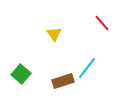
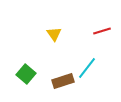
red line: moved 8 px down; rotated 66 degrees counterclockwise
green square: moved 5 px right
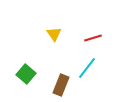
red line: moved 9 px left, 7 px down
brown rectangle: moved 2 px left, 4 px down; rotated 50 degrees counterclockwise
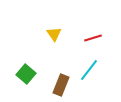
cyan line: moved 2 px right, 2 px down
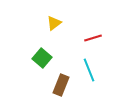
yellow triangle: moved 11 px up; rotated 28 degrees clockwise
cyan line: rotated 60 degrees counterclockwise
green square: moved 16 px right, 16 px up
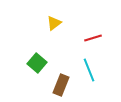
green square: moved 5 px left, 5 px down
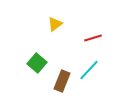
yellow triangle: moved 1 px right, 1 px down
cyan line: rotated 65 degrees clockwise
brown rectangle: moved 1 px right, 4 px up
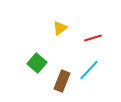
yellow triangle: moved 5 px right, 4 px down
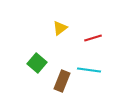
cyan line: rotated 55 degrees clockwise
